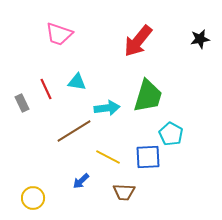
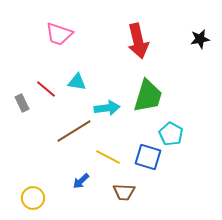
red arrow: rotated 52 degrees counterclockwise
red line: rotated 25 degrees counterclockwise
blue square: rotated 20 degrees clockwise
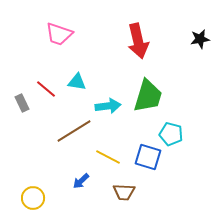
cyan arrow: moved 1 px right, 2 px up
cyan pentagon: rotated 15 degrees counterclockwise
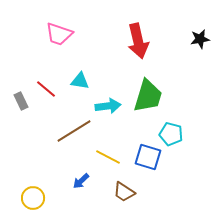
cyan triangle: moved 3 px right, 1 px up
gray rectangle: moved 1 px left, 2 px up
brown trapezoid: rotated 30 degrees clockwise
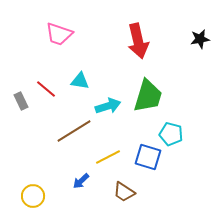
cyan arrow: rotated 10 degrees counterclockwise
yellow line: rotated 55 degrees counterclockwise
yellow circle: moved 2 px up
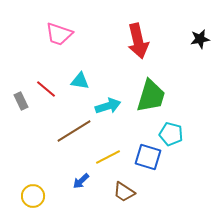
green trapezoid: moved 3 px right
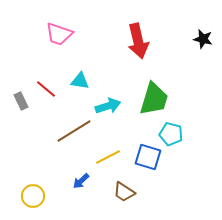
black star: moved 3 px right; rotated 24 degrees clockwise
green trapezoid: moved 3 px right, 3 px down
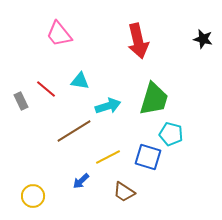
pink trapezoid: rotated 32 degrees clockwise
